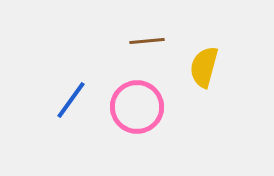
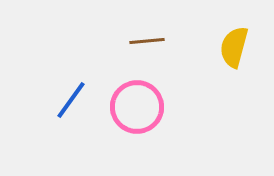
yellow semicircle: moved 30 px right, 20 px up
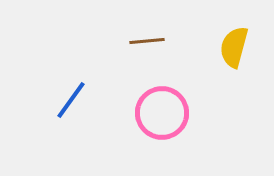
pink circle: moved 25 px right, 6 px down
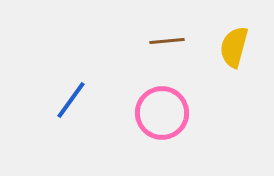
brown line: moved 20 px right
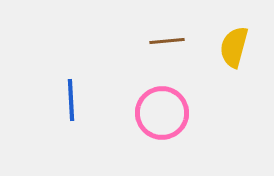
blue line: rotated 39 degrees counterclockwise
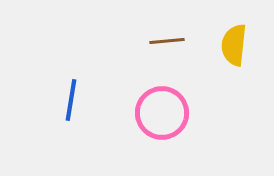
yellow semicircle: moved 2 px up; rotated 9 degrees counterclockwise
blue line: rotated 12 degrees clockwise
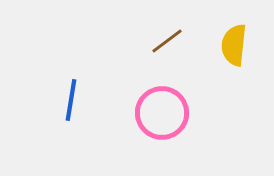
brown line: rotated 32 degrees counterclockwise
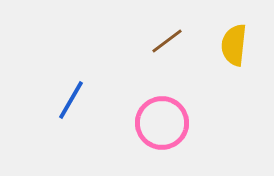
blue line: rotated 21 degrees clockwise
pink circle: moved 10 px down
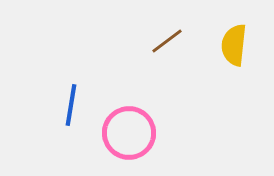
blue line: moved 5 px down; rotated 21 degrees counterclockwise
pink circle: moved 33 px left, 10 px down
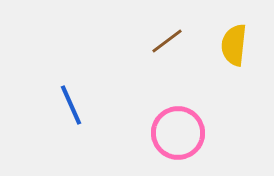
blue line: rotated 33 degrees counterclockwise
pink circle: moved 49 px right
